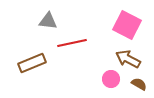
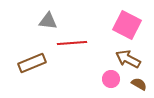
red line: rotated 8 degrees clockwise
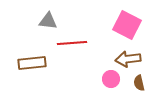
brown arrow: rotated 35 degrees counterclockwise
brown rectangle: rotated 16 degrees clockwise
brown semicircle: moved 1 px up; rotated 133 degrees counterclockwise
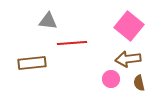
pink square: moved 2 px right, 1 px down; rotated 12 degrees clockwise
